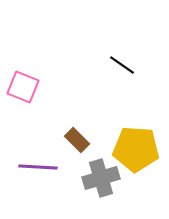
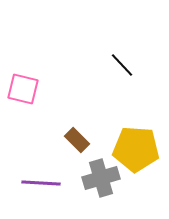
black line: rotated 12 degrees clockwise
pink square: moved 2 px down; rotated 8 degrees counterclockwise
purple line: moved 3 px right, 16 px down
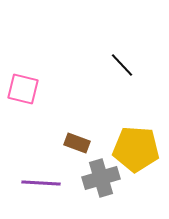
brown rectangle: moved 3 px down; rotated 25 degrees counterclockwise
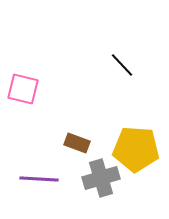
purple line: moved 2 px left, 4 px up
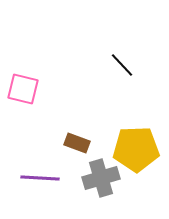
yellow pentagon: rotated 6 degrees counterclockwise
purple line: moved 1 px right, 1 px up
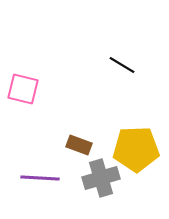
black line: rotated 16 degrees counterclockwise
brown rectangle: moved 2 px right, 2 px down
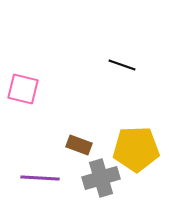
black line: rotated 12 degrees counterclockwise
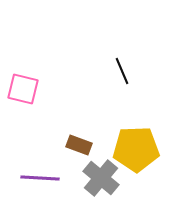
black line: moved 6 px down; rotated 48 degrees clockwise
gray cross: rotated 33 degrees counterclockwise
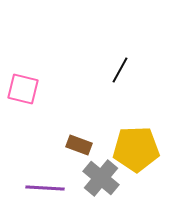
black line: moved 2 px left, 1 px up; rotated 52 degrees clockwise
purple line: moved 5 px right, 10 px down
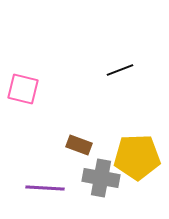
black line: rotated 40 degrees clockwise
yellow pentagon: moved 1 px right, 8 px down
gray cross: rotated 30 degrees counterclockwise
